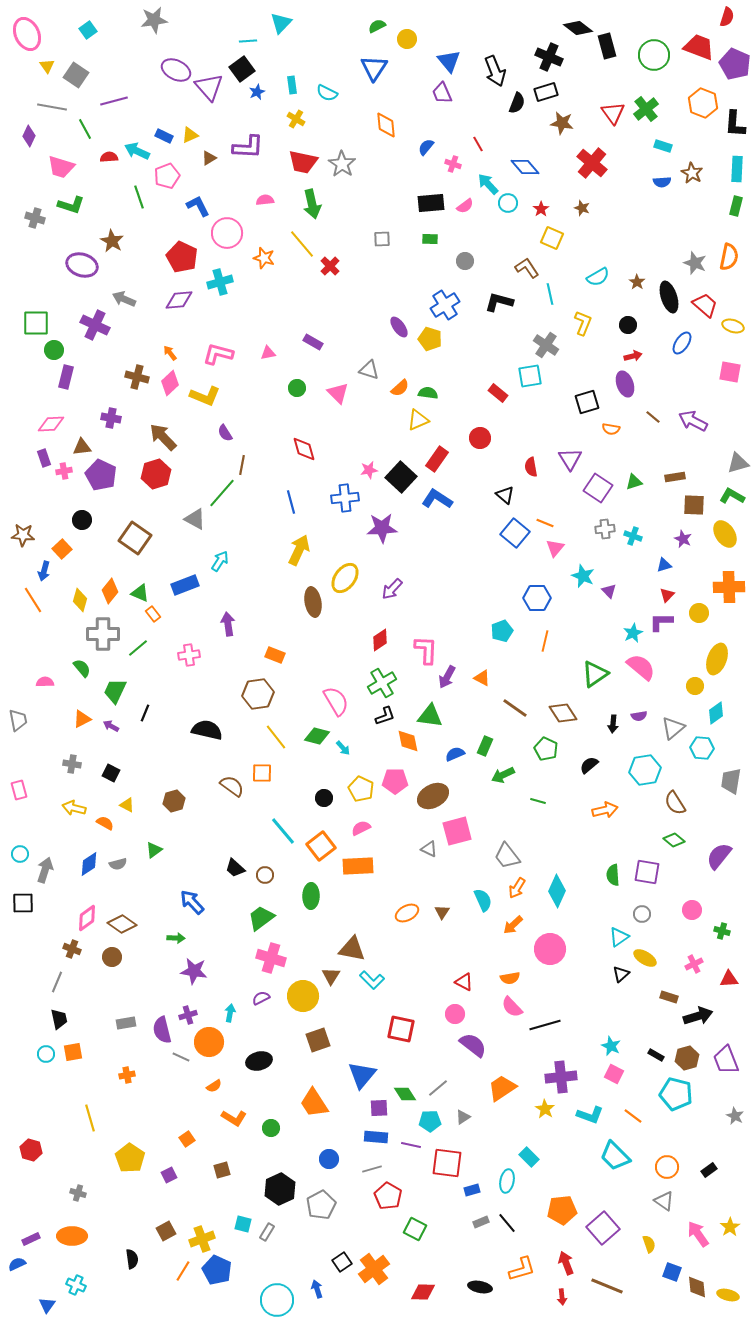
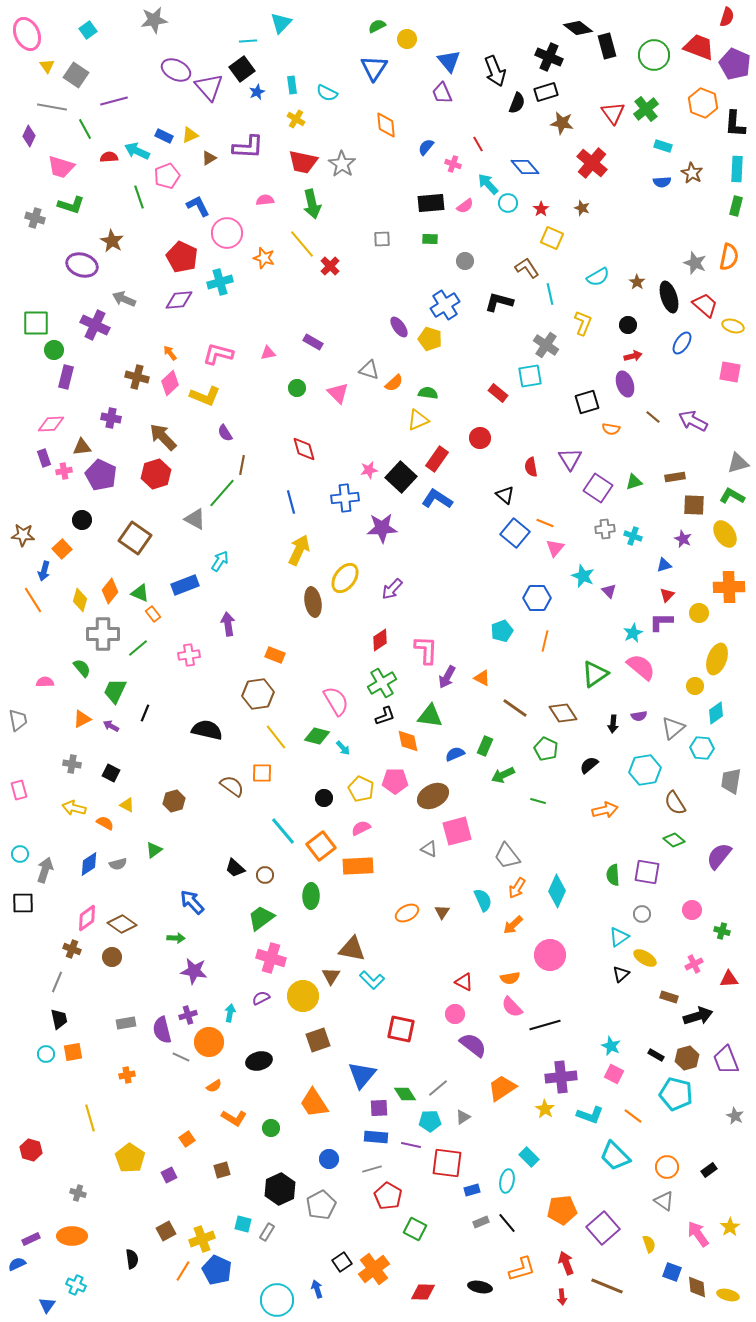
orange semicircle at (400, 388): moved 6 px left, 5 px up
pink circle at (550, 949): moved 6 px down
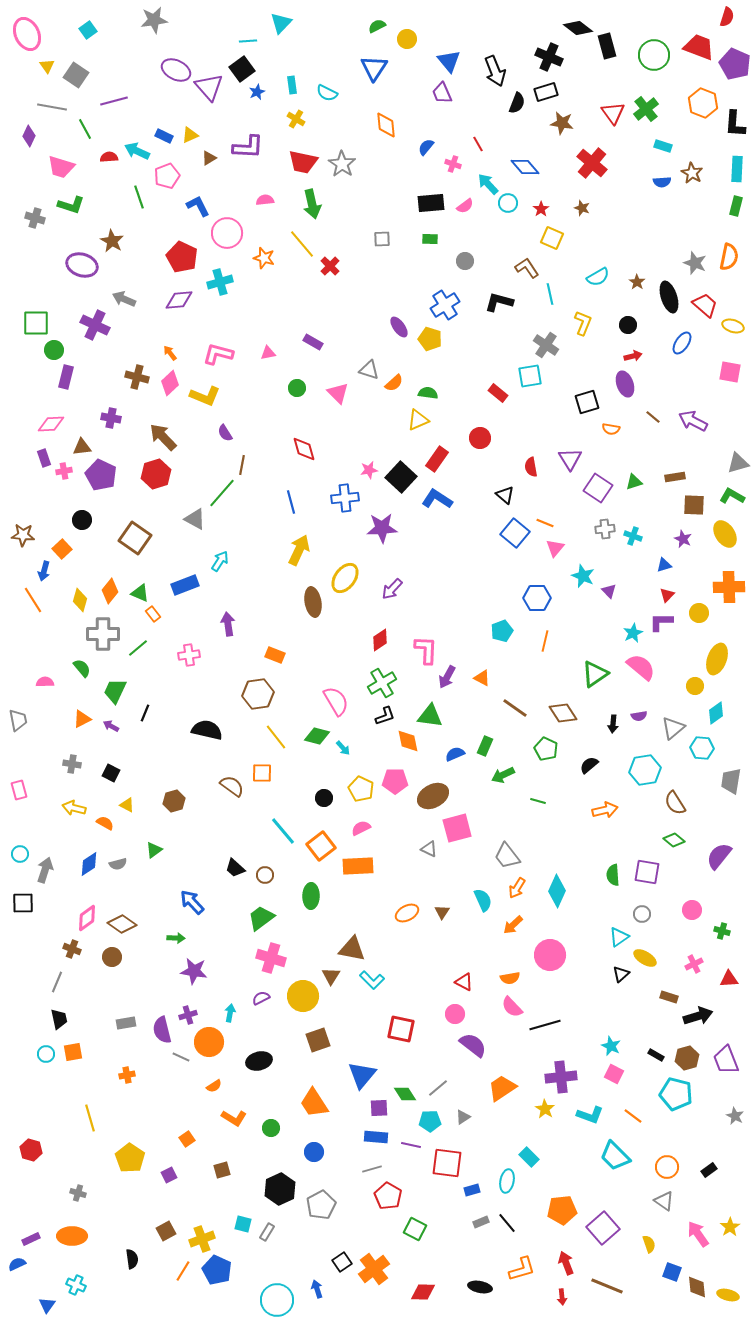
pink square at (457, 831): moved 3 px up
blue circle at (329, 1159): moved 15 px left, 7 px up
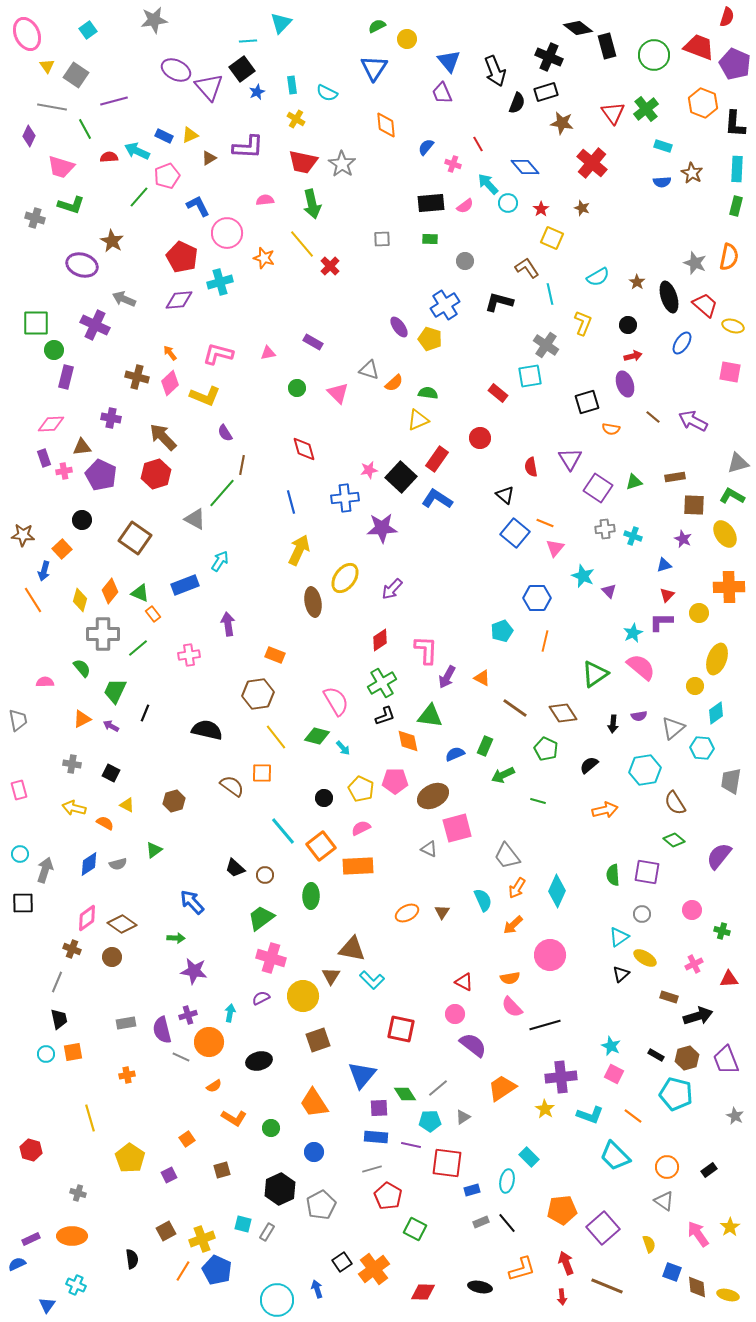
green line at (139, 197): rotated 60 degrees clockwise
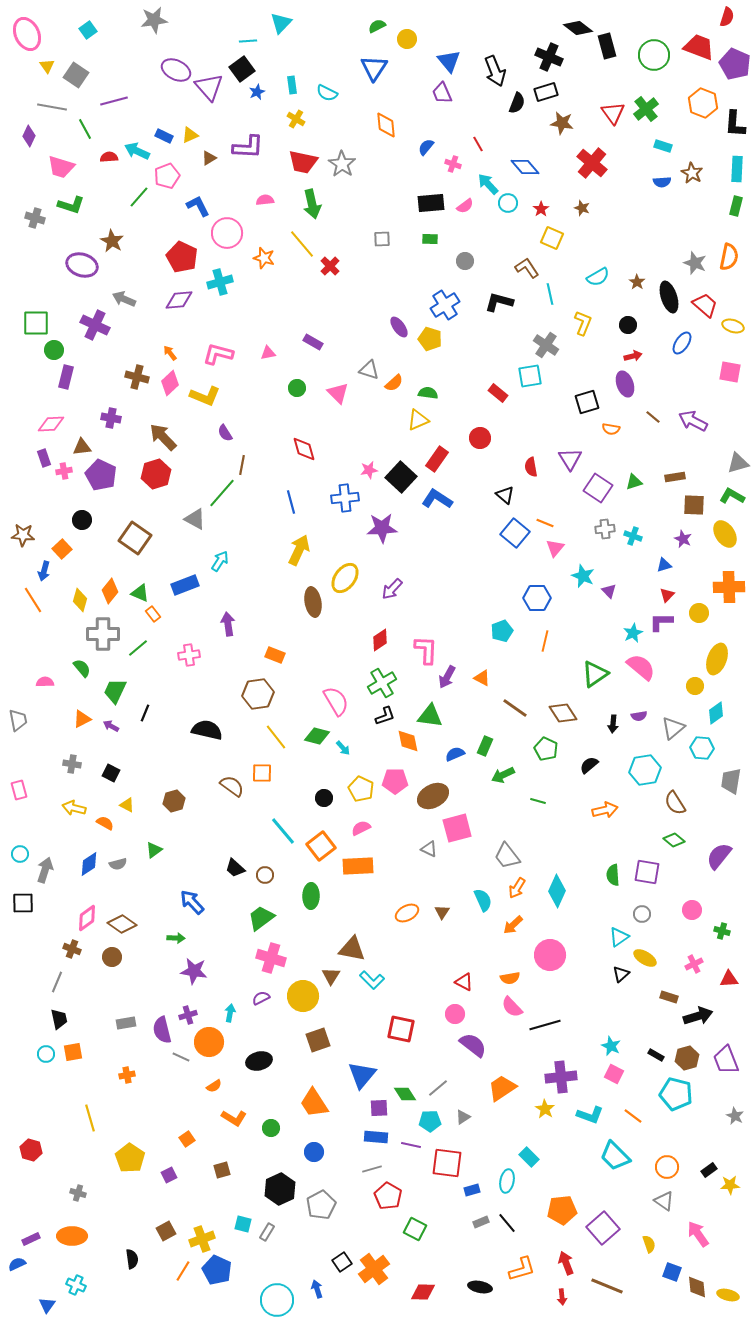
yellow star at (730, 1227): moved 42 px up; rotated 30 degrees clockwise
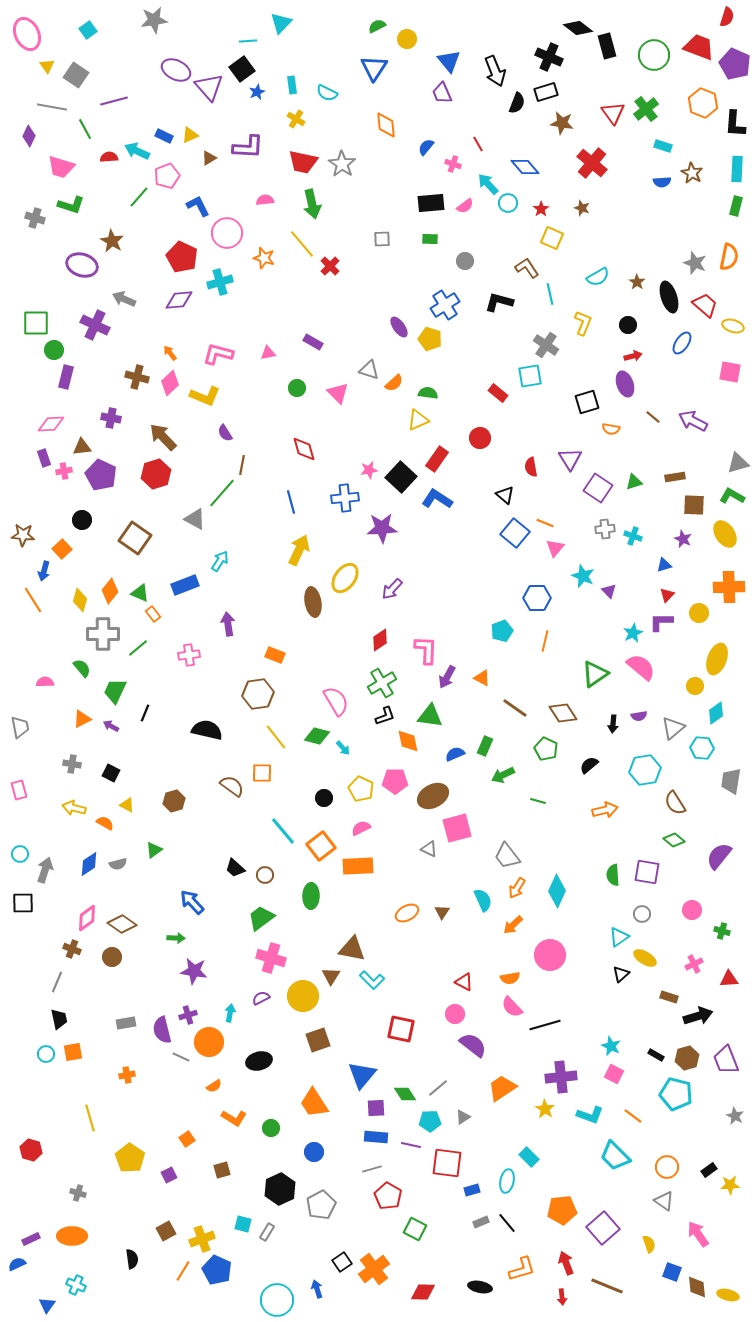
gray trapezoid at (18, 720): moved 2 px right, 7 px down
purple square at (379, 1108): moved 3 px left
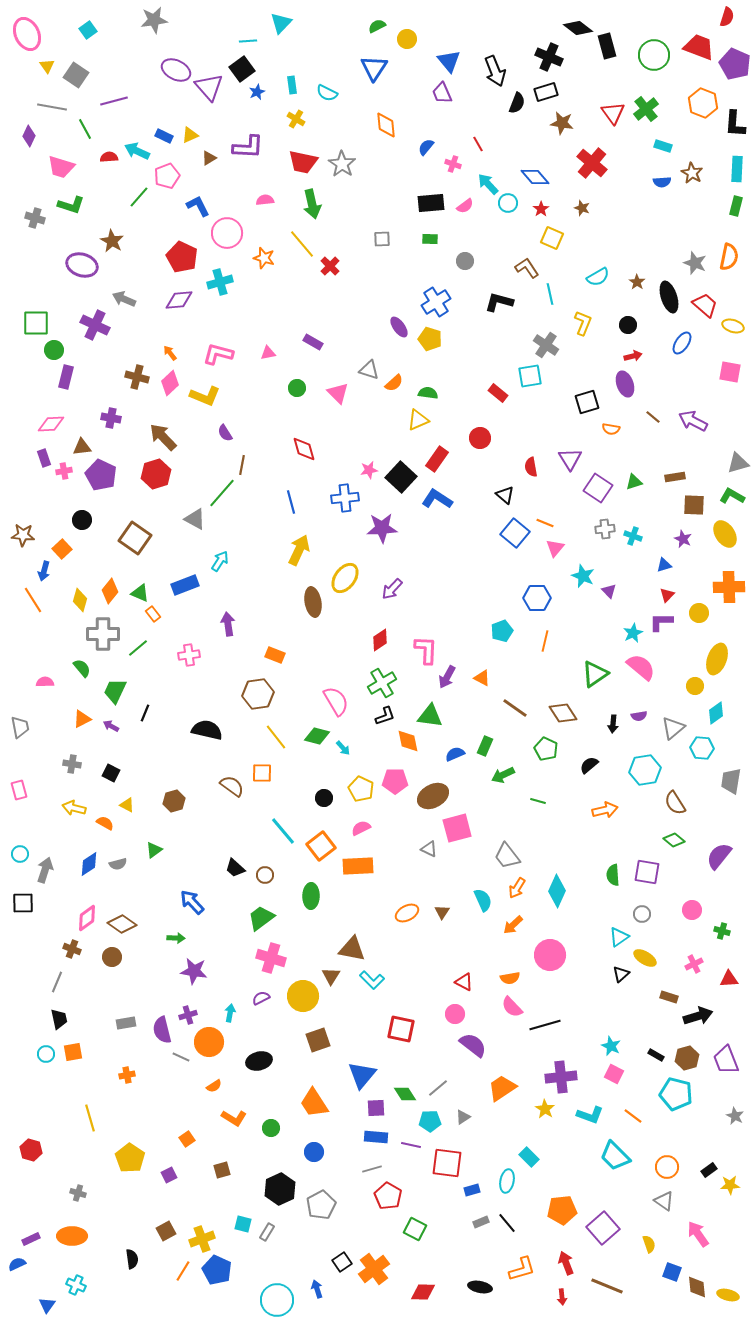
blue diamond at (525, 167): moved 10 px right, 10 px down
blue cross at (445, 305): moved 9 px left, 3 px up
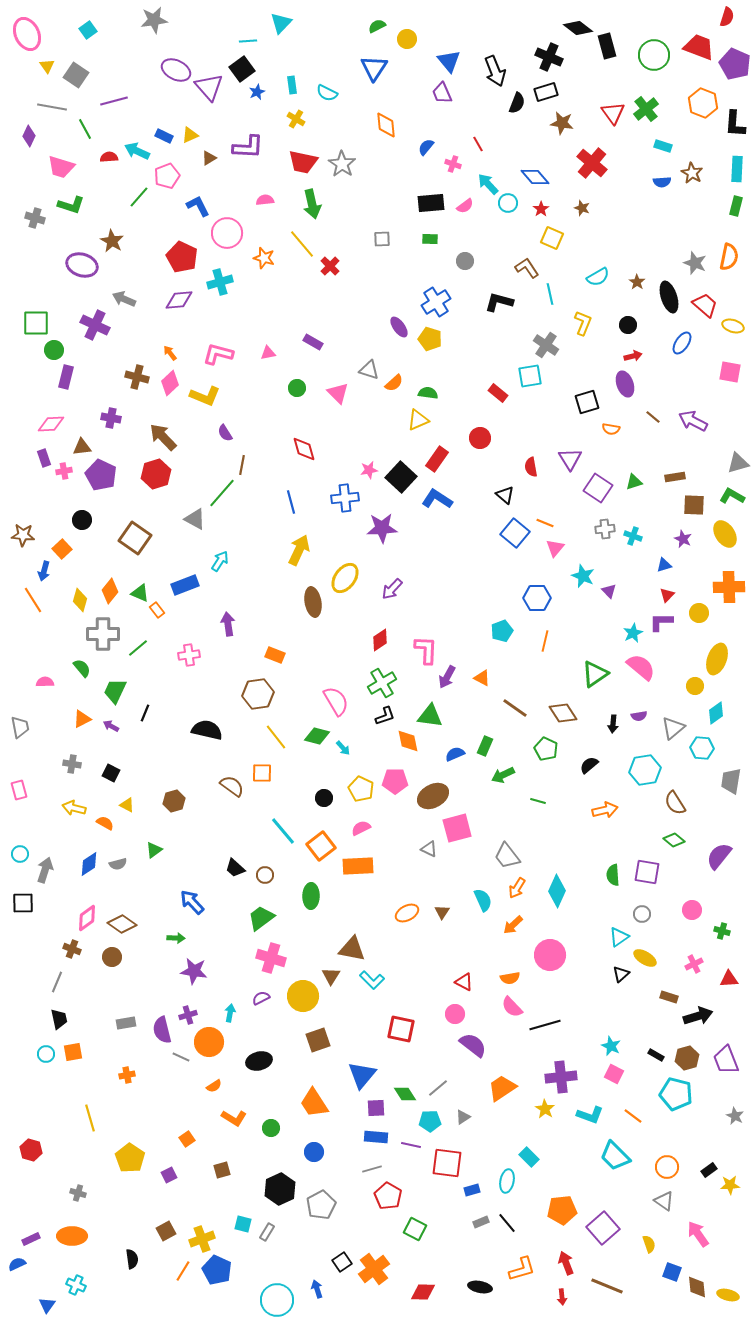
orange rectangle at (153, 614): moved 4 px right, 4 px up
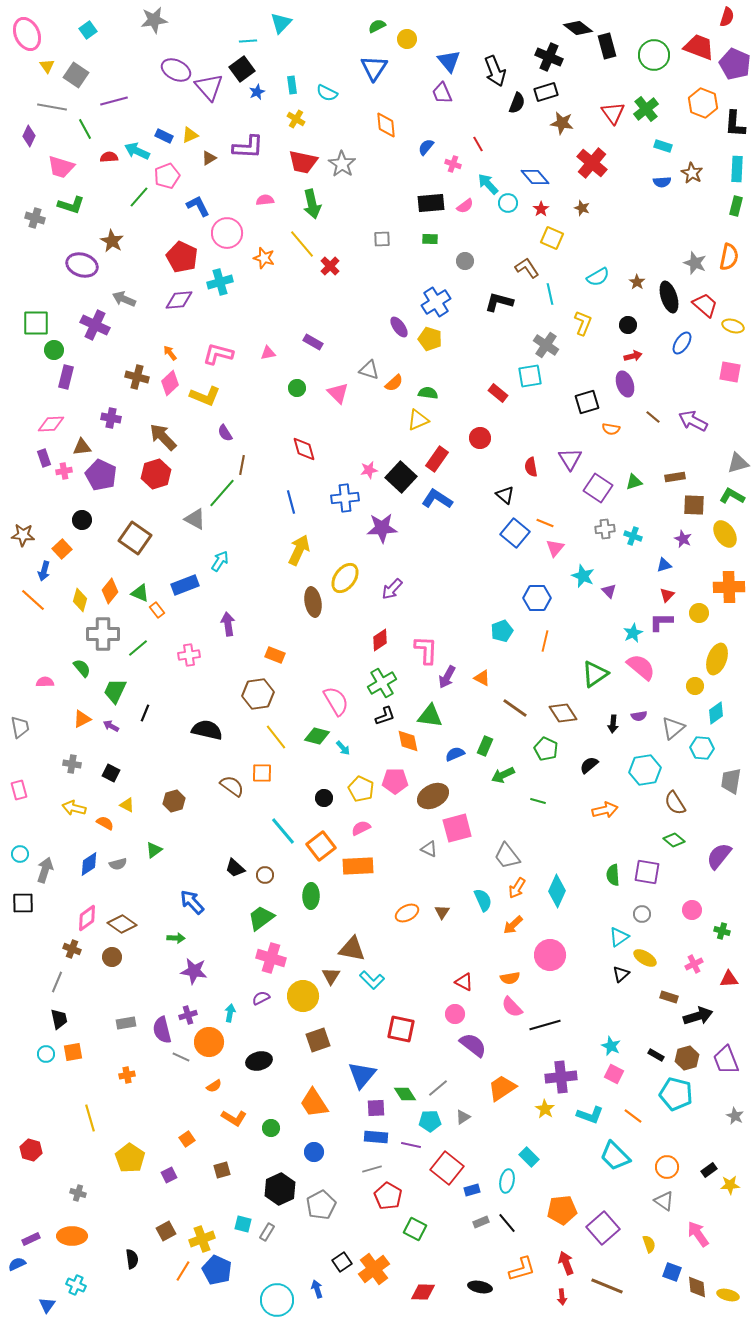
orange line at (33, 600): rotated 16 degrees counterclockwise
red square at (447, 1163): moved 5 px down; rotated 32 degrees clockwise
